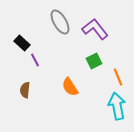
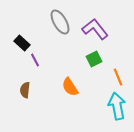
green square: moved 2 px up
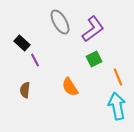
purple L-shape: moved 2 px left; rotated 92 degrees clockwise
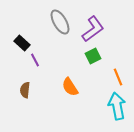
green square: moved 1 px left, 3 px up
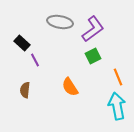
gray ellipse: rotated 50 degrees counterclockwise
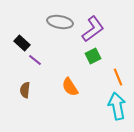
purple line: rotated 24 degrees counterclockwise
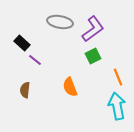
orange semicircle: rotated 12 degrees clockwise
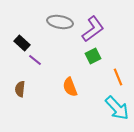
brown semicircle: moved 5 px left, 1 px up
cyan arrow: moved 2 px down; rotated 148 degrees clockwise
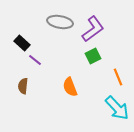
brown semicircle: moved 3 px right, 3 px up
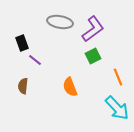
black rectangle: rotated 28 degrees clockwise
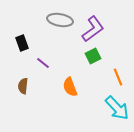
gray ellipse: moved 2 px up
purple line: moved 8 px right, 3 px down
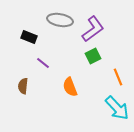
black rectangle: moved 7 px right, 6 px up; rotated 49 degrees counterclockwise
